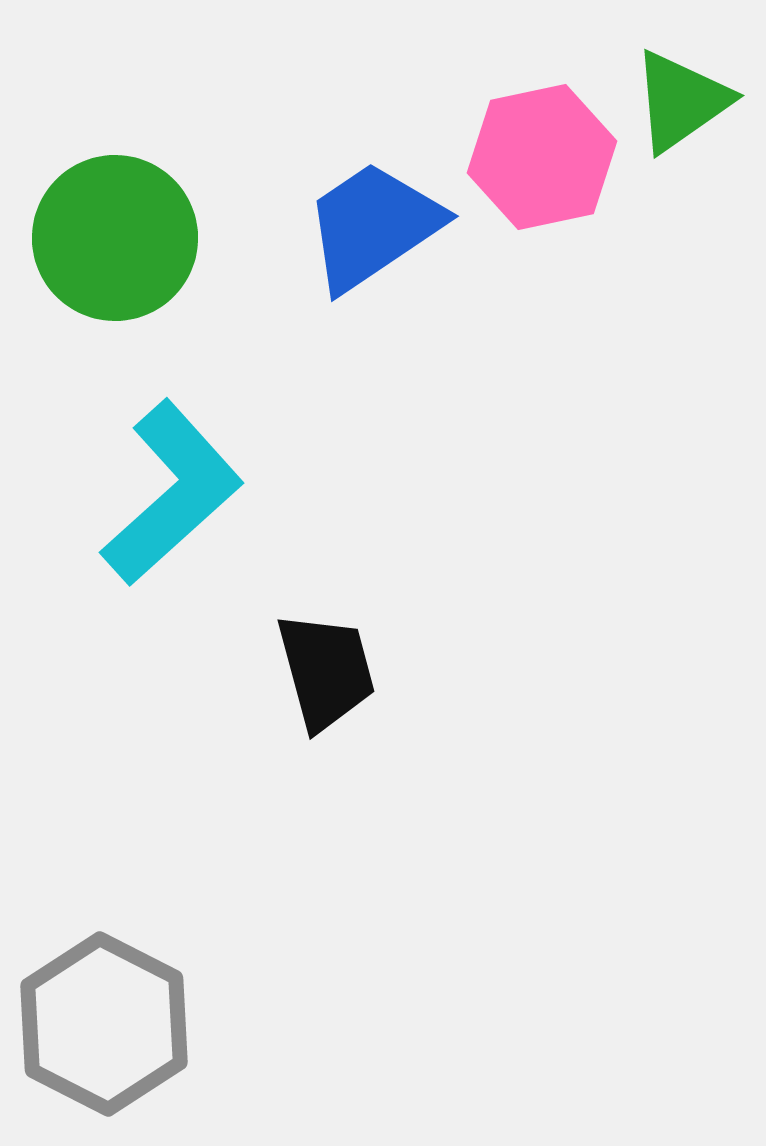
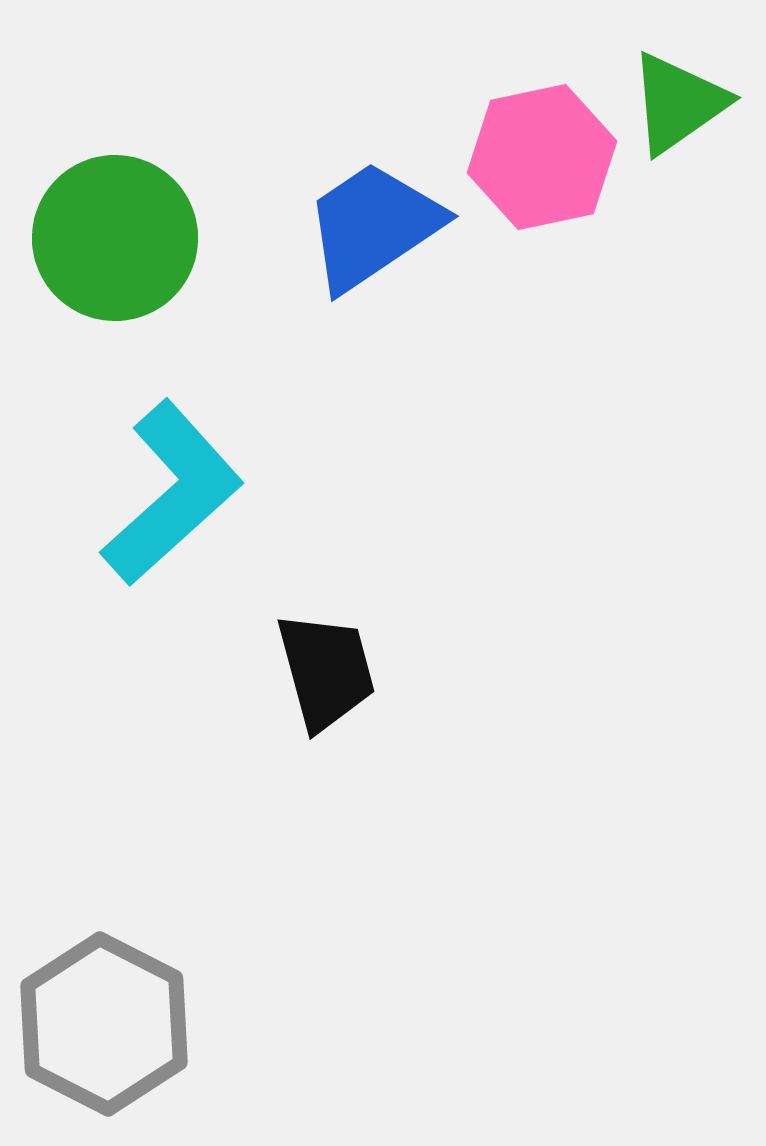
green triangle: moved 3 px left, 2 px down
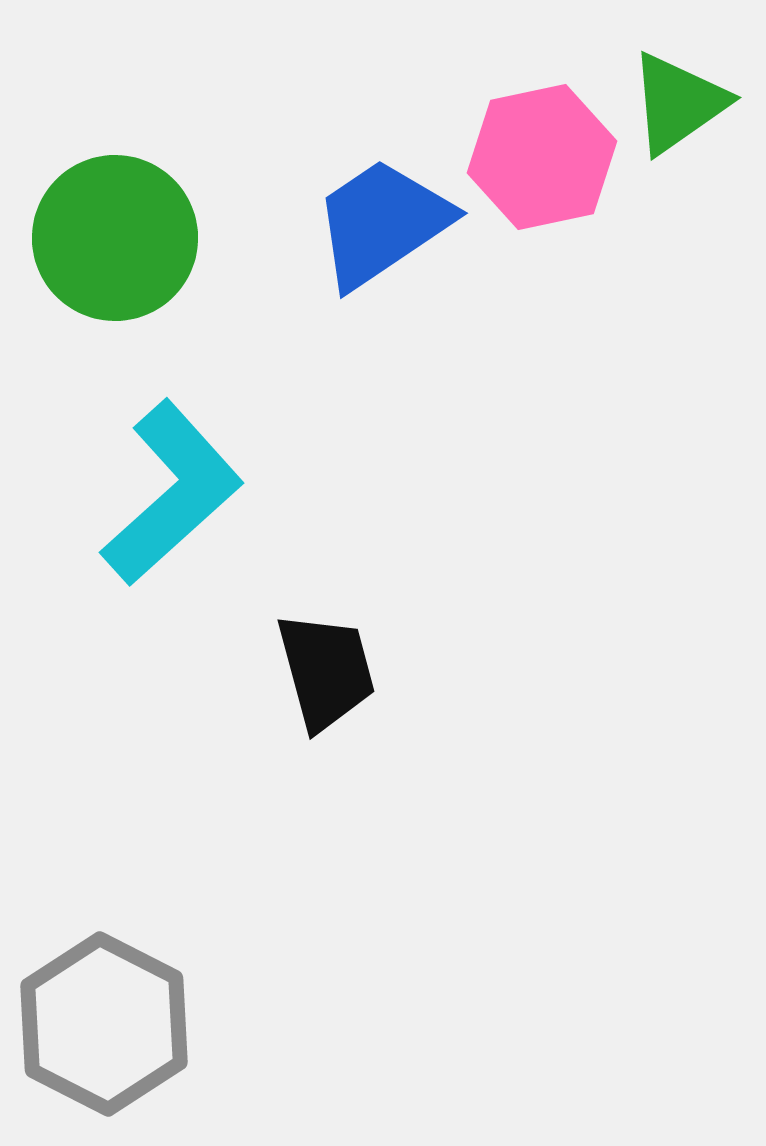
blue trapezoid: moved 9 px right, 3 px up
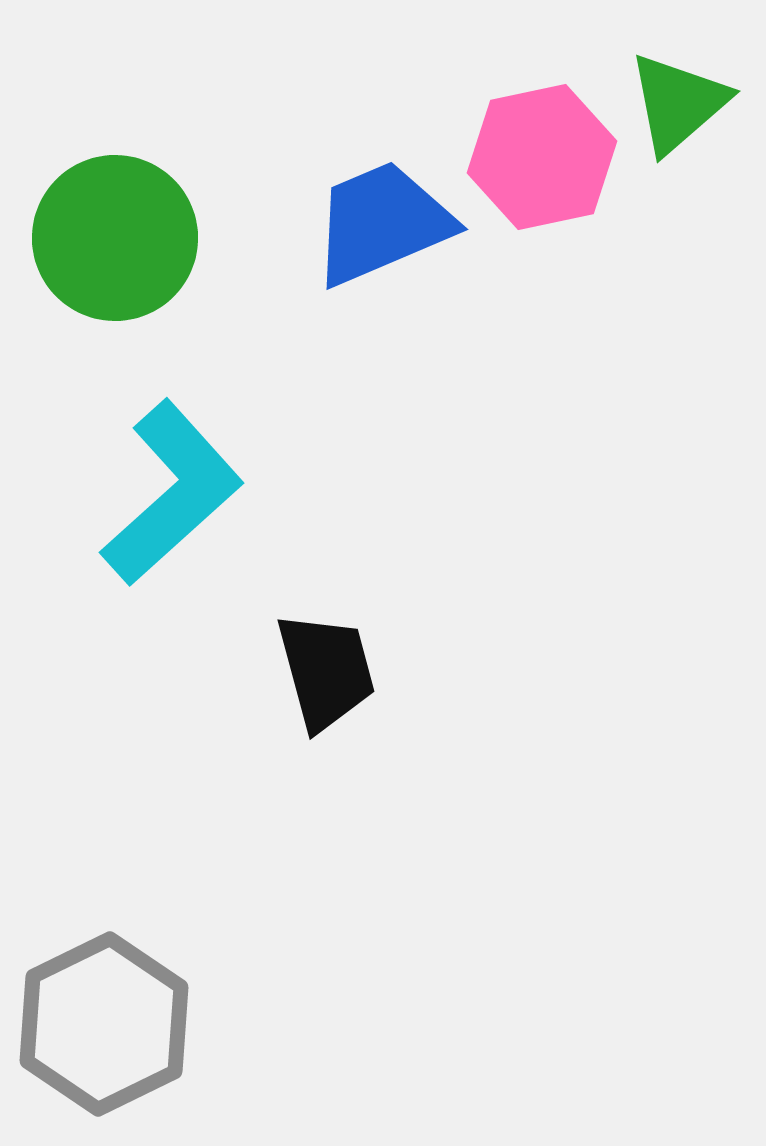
green triangle: rotated 6 degrees counterclockwise
blue trapezoid: rotated 11 degrees clockwise
gray hexagon: rotated 7 degrees clockwise
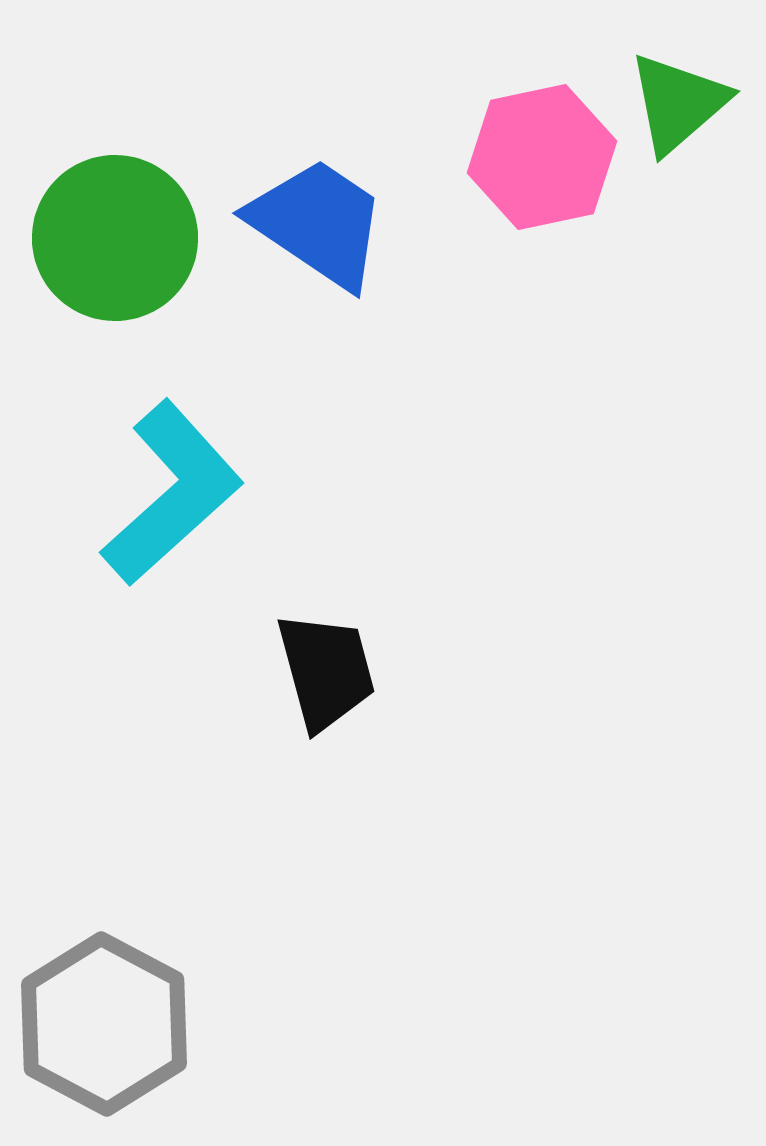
blue trapezoid: moved 64 px left; rotated 57 degrees clockwise
gray hexagon: rotated 6 degrees counterclockwise
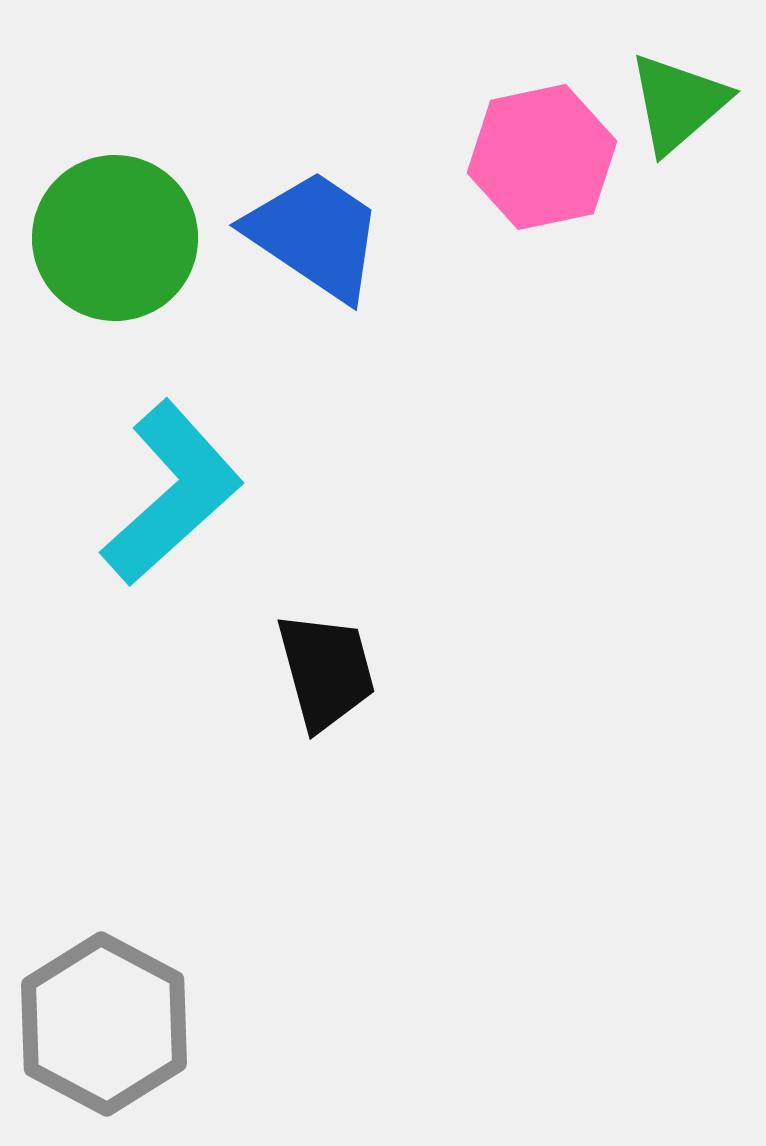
blue trapezoid: moved 3 px left, 12 px down
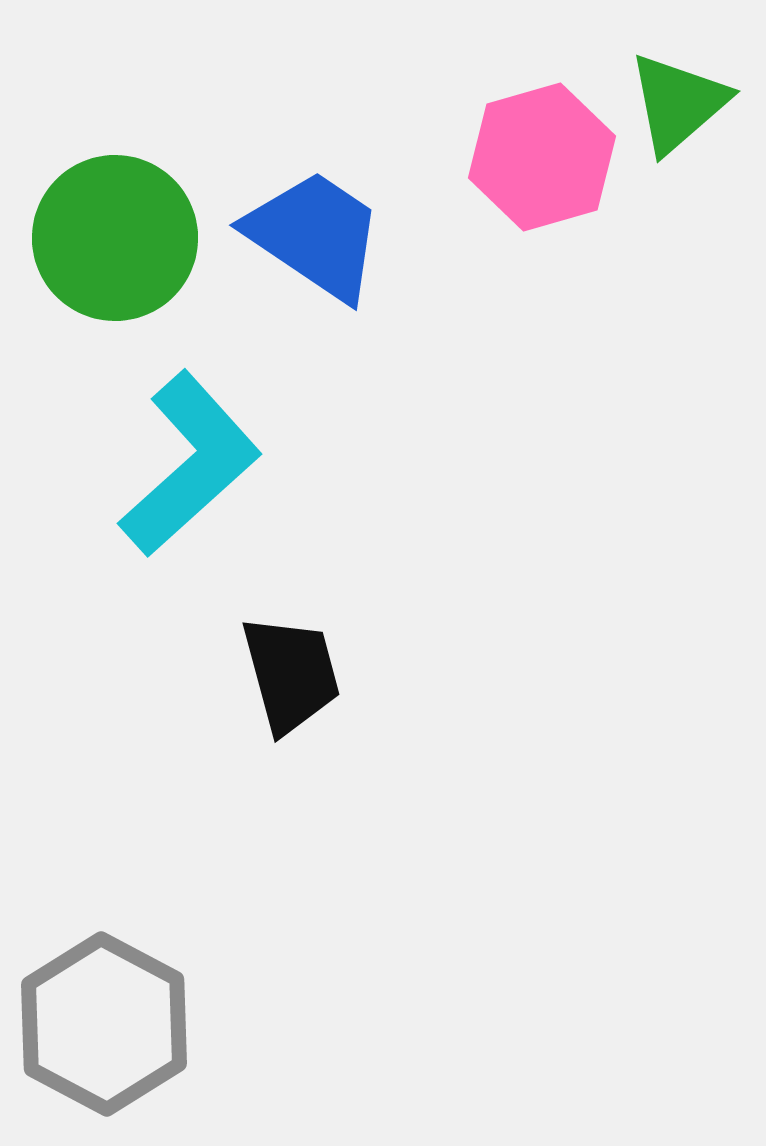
pink hexagon: rotated 4 degrees counterclockwise
cyan L-shape: moved 18 px right, 29 px up
black trapezoid: moved 35 px left, 3 px down
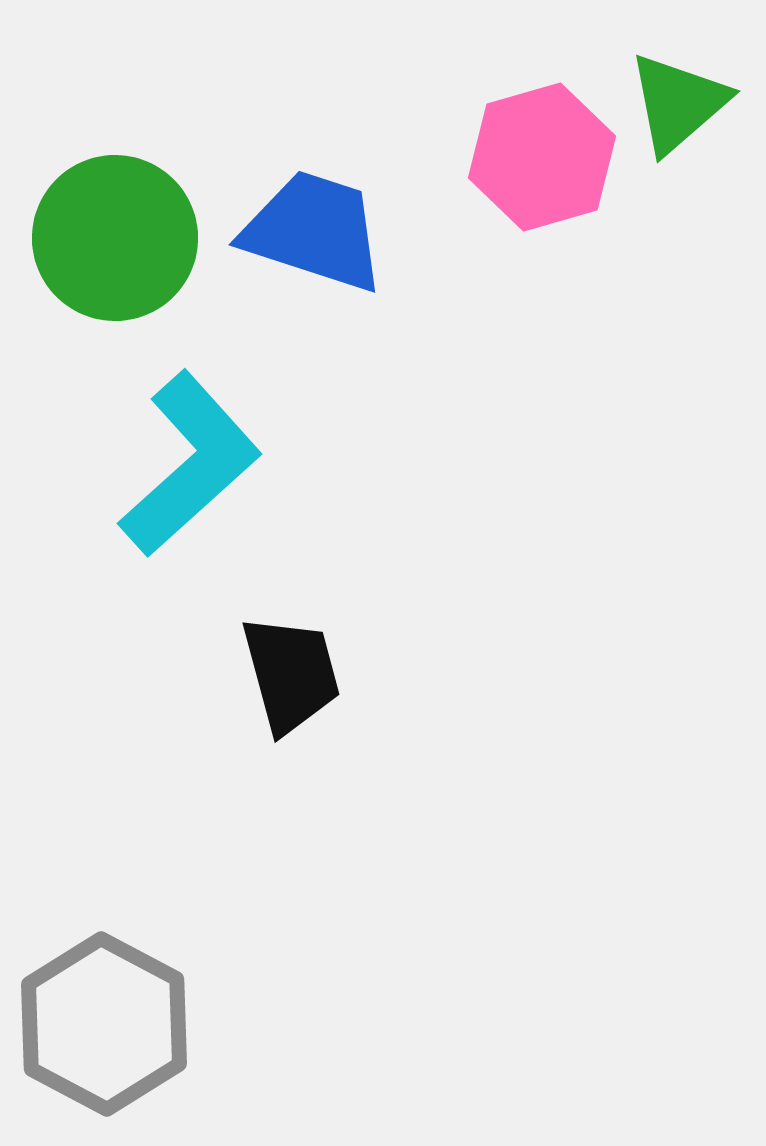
blue trapezoid: moved 1 px left, 4 px up; rotated 16 degrees counterclockwise
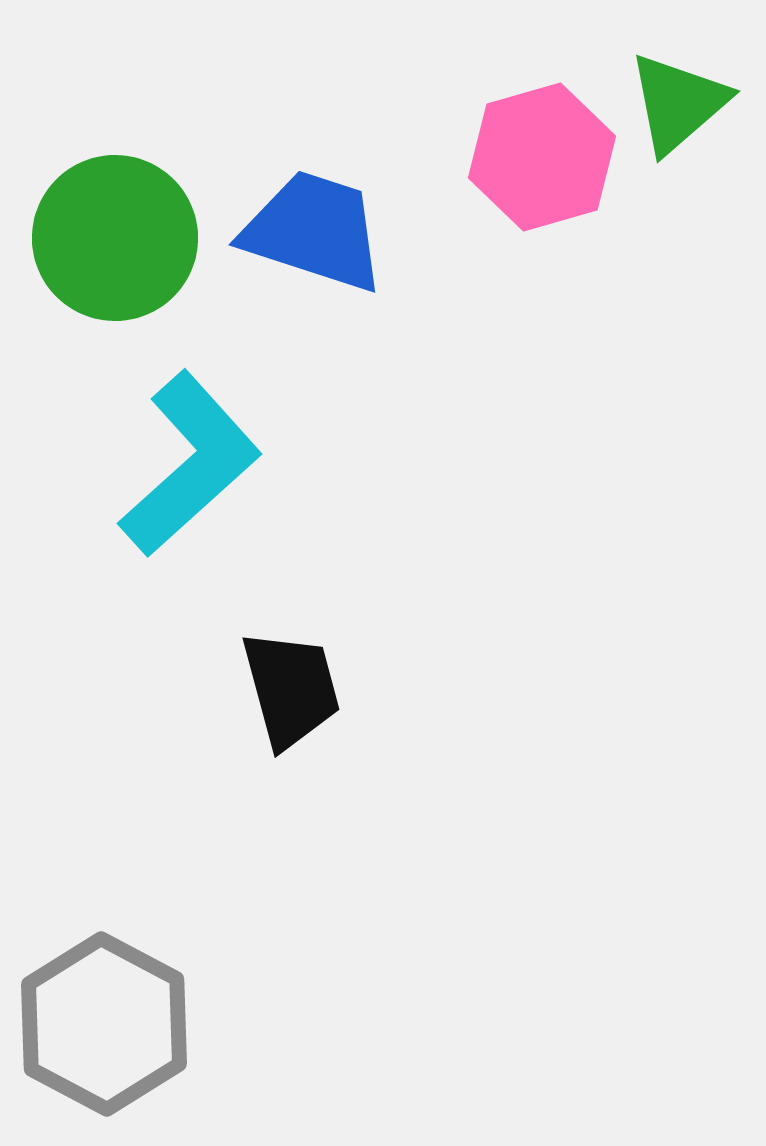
black trapezoid: moved 15 px down
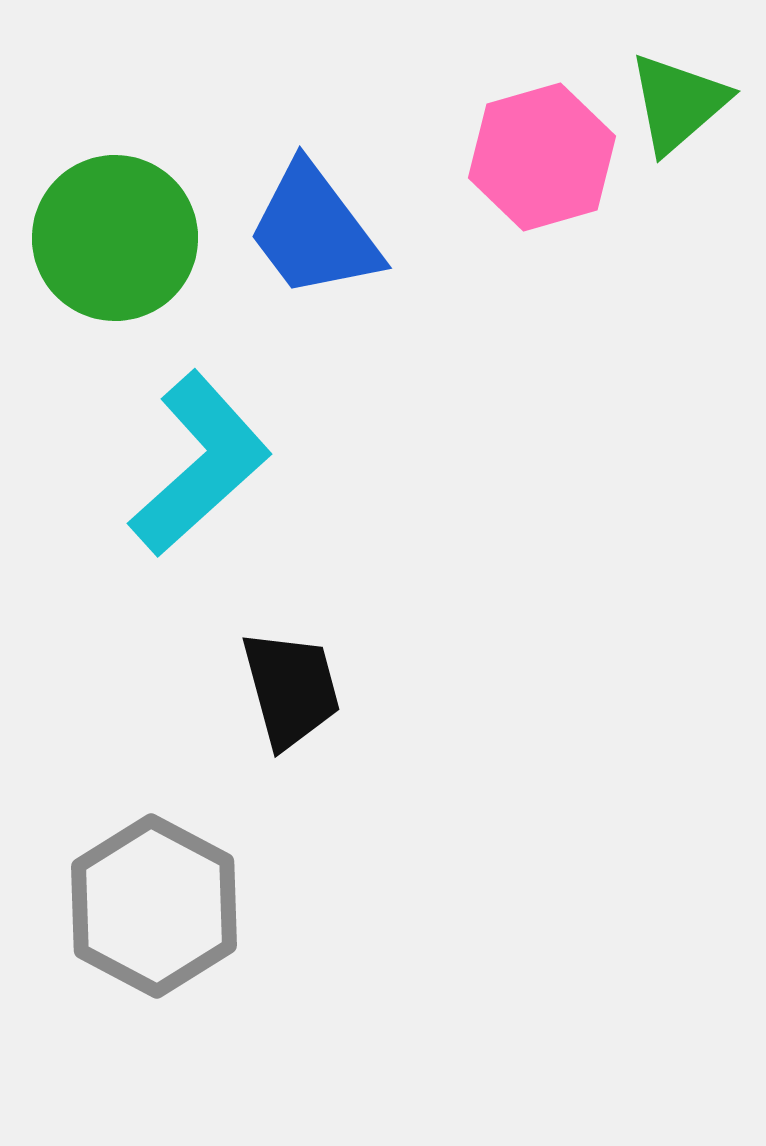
blue trapezoid: rotated 145 degrees counterclockwise
cyan L-shape: moved 10 px right
gray hexagon: moved 50 px right, 118 px up
